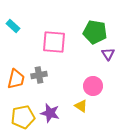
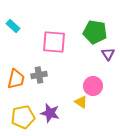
yellow triangle: moved 4 px up
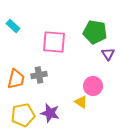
yellow pentagon: moved 2 px up
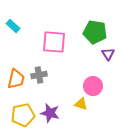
yellow triangle: moved 2 px down; rotated 16 degrees counterclockwise
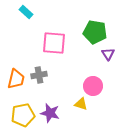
cyan rectangle: moved 13 px right, 14 px up
pink square: moved 1 px down
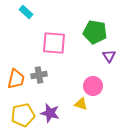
purple triangle: moved 1 px right, 2 px down
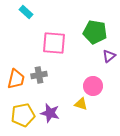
purple triangle: rotated 24 degrees clockwise
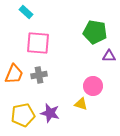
pink square: moved 16 px left
purple triangle: rotated 40 degrees clockwise
orange trapezoid: moved 2 px left, 5 px up; rotated 10 degrees clockwise
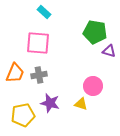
cyan rectangle: moved 18 px right
purple triangle: moved 5 px up; rotated 16 degrees clockwise
orange trapezoid: moved 1 px right, 1 px up
purple star: moved 10 px up
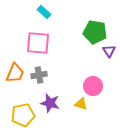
purple triangle: rotated 40 degrees clockwise
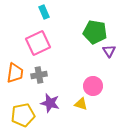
cyan rectangle: rotated 24 degrees clockwise
pink square: rotated 30 degrees counterclockwise
orange trapezoid: rotated 15 degrees counterclockwise
